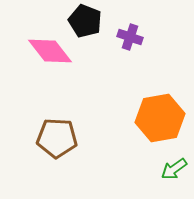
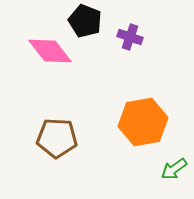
orange hexagon: moved 17 px left, 4 px down
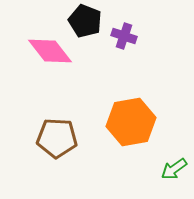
purple cross: moved 6 px left, 1 px up
orange hexagon: moved 12 px left
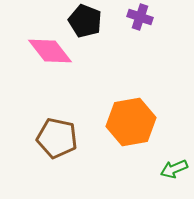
purple cross: moved 16 px right, 19 px up
brown pentagon: rotated 9 degrees clockwise
green arrow: rotated 12 degrees clockwise
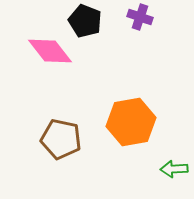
brown pentagon: moved 4 px right, 1 px down
green arrow: rotated 20 degrees clockwise
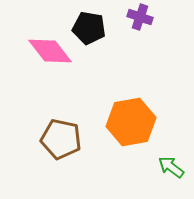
black pentagon: moved 4 px right, 7 px down; rotated 12 degrees counterclockwise
green arrow: moved 3 px left, 2 px up; rotated 40 degrees clockwise
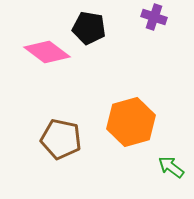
purple cross: moved 14 px right
pink diamond: moved 3 px left, 1 px down; rotated 15 degrees counterclockwise
orange hexagon: rotated 6 degrees counterclockwise
